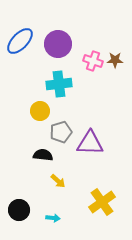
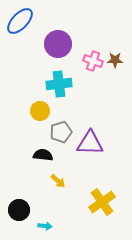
blue ellipse: moved 20 px up
cyan arrow: moved 8 px left, 8 px down
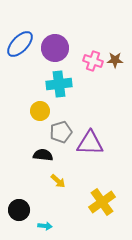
blue ellipse: moved 23 px down
purple circle: moved 3 px left, 4 px down
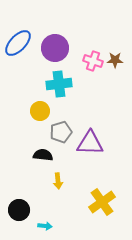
blue ellipse: moved 2 px left, 1 px up
yellow arrow: rotated 42 degrees clockwise
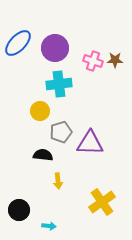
cyan arrow: moved 4 px right
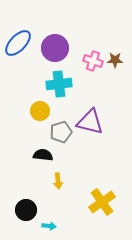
purple triangle: moved 21 px up; rotated 12 degrees clockwise
black circle: moved 7 px right
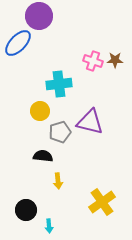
purple circle: moved 16 px left, 32 px up
gray pentagon: moved 1 px left
black semicircle: moved 1 px down
cyan arrow: rotated 80 degrees clockwise
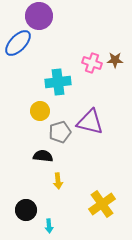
pink cross: moved 1 px left, 2 px down
cyan cross: moved 1 px left, 2 px up
yellow cross: moved 2 px down
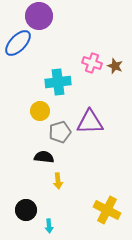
brown star: moved 6 px down; rotated 21 degrees clockwise
purple triangle: rotated 16 degrees counterclockwise
black semicircle: moved 1 px right, 1 px down
yellow cross: moved 5 px right, 6 px down; rotated 28 degrees counterclockwise
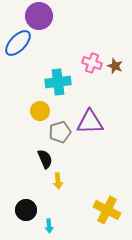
black semicircle: moved 1 px right, 2 px down; rotated 60 degrees clockwise
